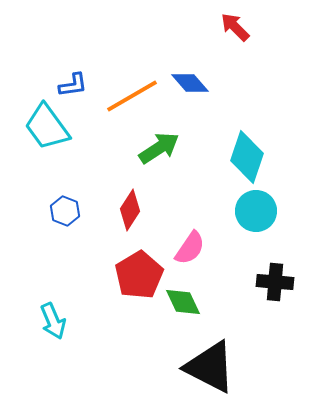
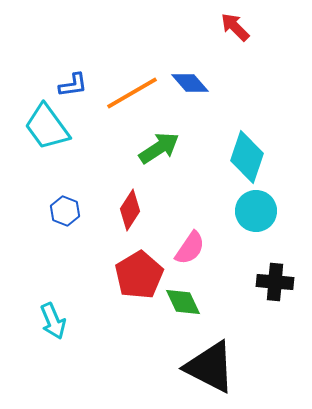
orange line: moved 3 px up
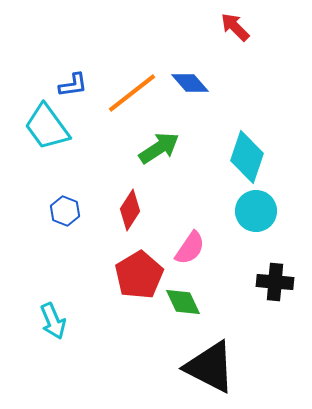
orange line: rotated 8 degrees counterclockwise
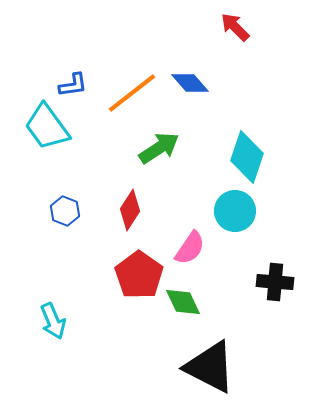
cyan circle: moved 21 px left
red pentagon: rotated 6 degrees counterclockwise
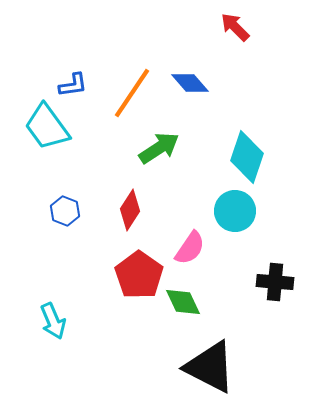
orange line: rotated 18 degrees counterclockwise
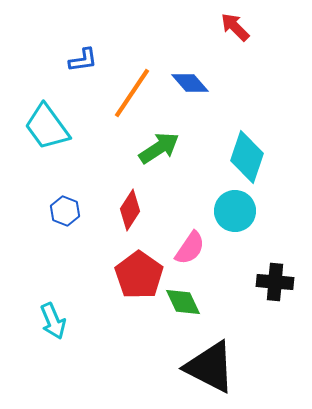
blue L-shape: moved 10 px right, 25 px up
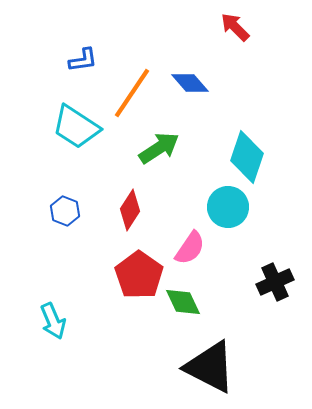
cyan trapezoid: moved 29 px right; rotated 21 degrees counterclockwise
cyan circle: moved 7 px left, 4 px up
black cross: rotated 30 degrees counterclockwise
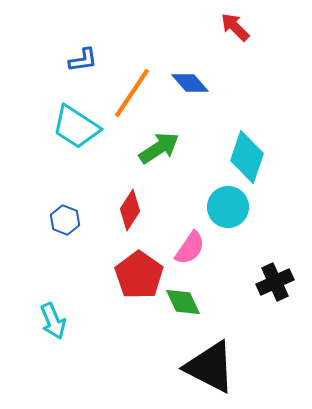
blue hexagon: moved 9 px down
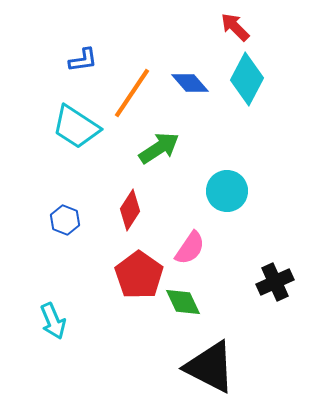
cyan diamond: moved 78 px up; rotated 9 degrees clockwise
cyan circle: moved 1 px left, 16 px up
